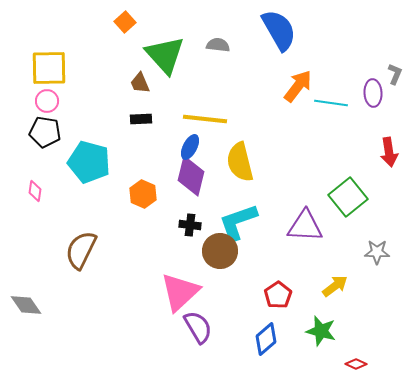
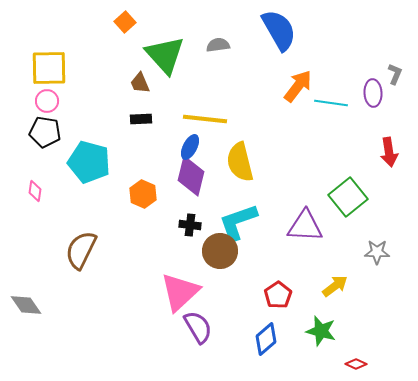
gray semicircle: rotated 15 degrees counterclockwise
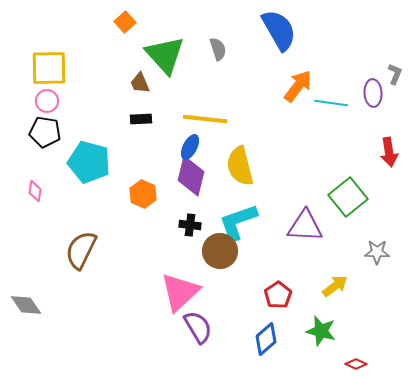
gray semicircle: moved 4 px down; rotated 80 degrees clockwise
yellow semicircle: moved 4 px down
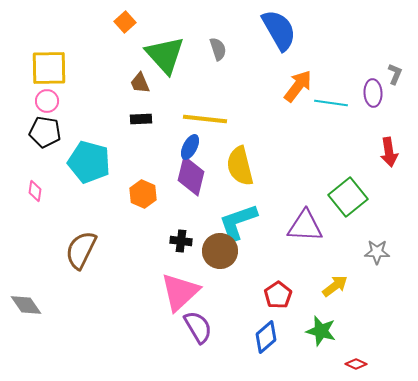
black cross: moved 9 px left, 16 px down
blue diamond: moved 2 px up
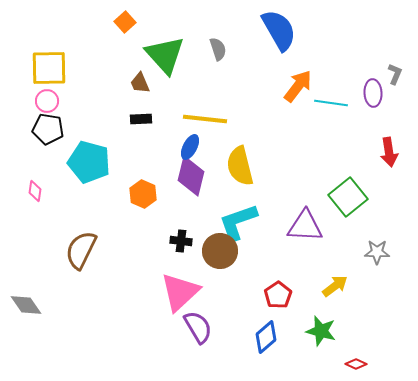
black pentagon: moved 3 px right, 3 px up
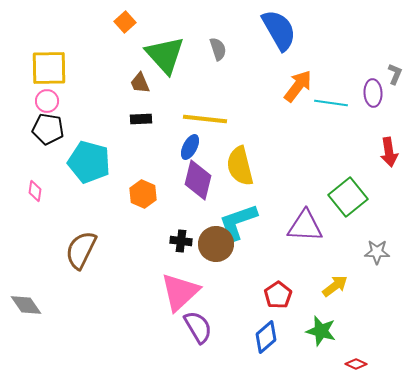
purple diamond: moved 7 px right, 4 px down
brown circle: moved 4 px left, 7 px up
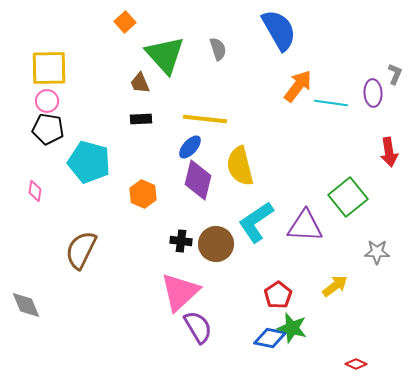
blue ellipse: rotated 15 degrees clockwise
cyan L-shape: moved 18 px right; rotated 15 degrees counterclockwise
gray diamond: rotated 12 degrees clockwise
green star: moved 29 px left, 3 px up
blue diamond: moved 4 px right, 1 px down; rotated 52 degrees clockwise
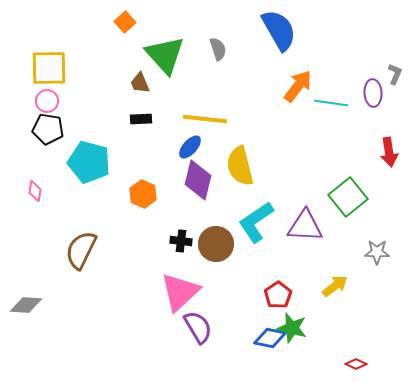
gray diamond: rotated 64 degrees counterclockwise
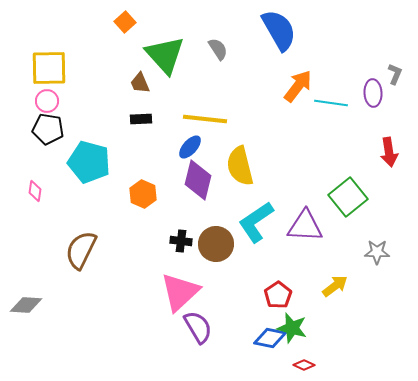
gray semicircle: rotated 15 degrees counterclockwise
red diamond: moved 52 px left, 1 px down
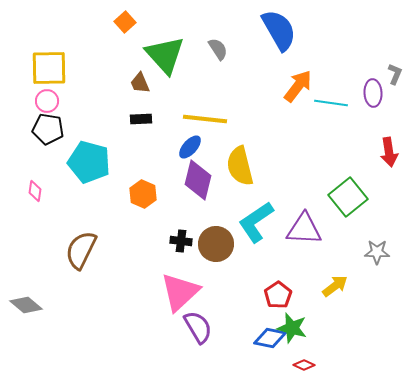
purple triangle: moved 1 px left, 3 px down
gray diamond: rotated 36 degrees clockwise
